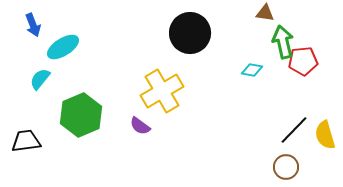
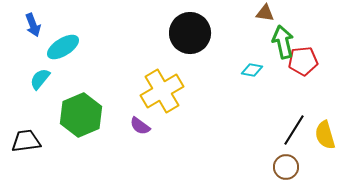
black line: rotated 12 degrees counterclockwise
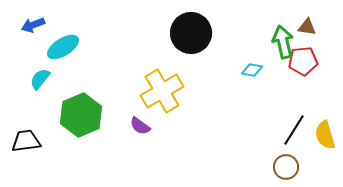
brown triangle: moved 42 px right, 14 px down
blue arrow: rotated 90 degrees clockwise
black circle: moved 1 px right
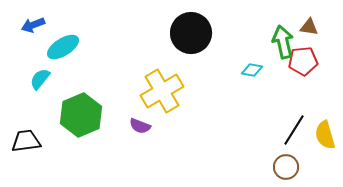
brown triangle: moved 2 px right
purple semicircle: rotated 15 degrees counterclockwise
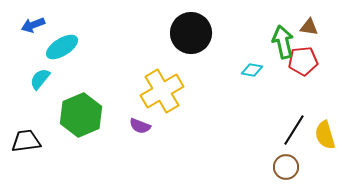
cyan ellipse: moved 1 px left
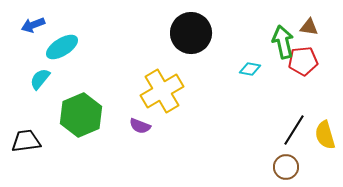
cyan diamond: moved 2 px left, 1 px up
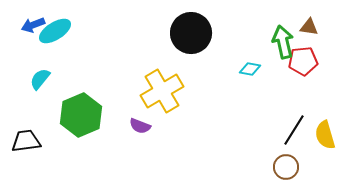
cyan ellipse: moved 7 px left, 16 px up
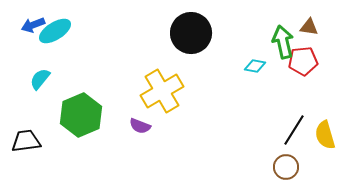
cyan diamond: moved 5 px right, 3 px up
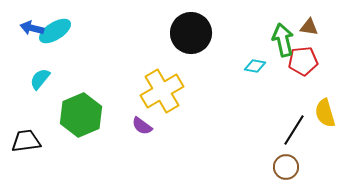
blue arrow: moved 1 px left, 3 px down; rotated 35 degrees clockwise
green arrow: moved 2 px up
purple semicircle: moved 2 px right; rotated 15 degrees clockwise
yellow semicircle: moved 22 px up
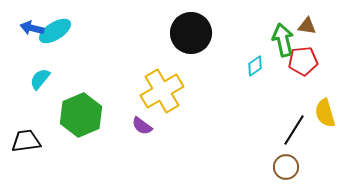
brown triangle: moved 2 px left, 1 px up
cyan diamond: rotated 45 degrees counterclockwise
